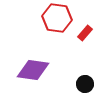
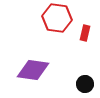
red rectangle: rotated 28 degrees counterclockwise
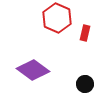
red hexagon: rotated 16 degrees clockwise
purple diamond: rotated 28 degrees clockwise
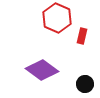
red rectangle: moved 3 px left, 3 px down
purple diamond: moved 9 px right
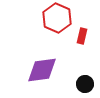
purple diamond: rotated 44 degrees counterclockwise
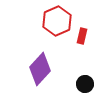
red hexagon: moved 3 px down; rotated 12 degrees clockwise
purple diamond: moved 2 px left, 1 px up; rotated 40 degrees counterclockwise
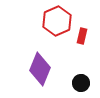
purple diamond: rotated 20 degrees counterclockwise
black circle: moved 4 px left, 1 px up
